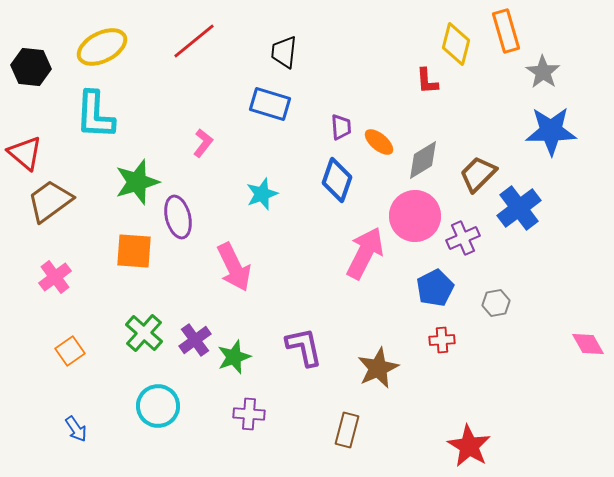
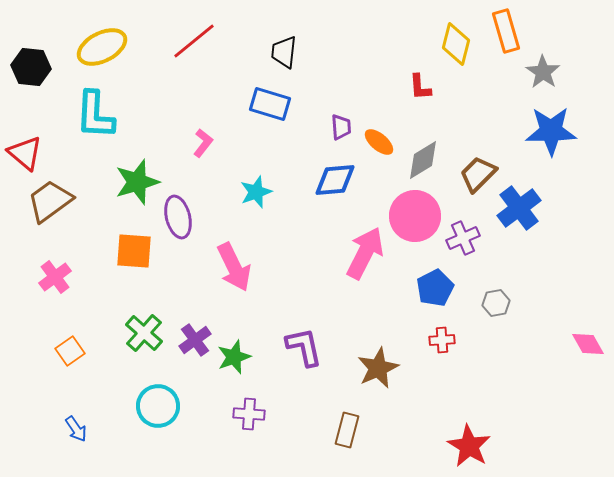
red L-shape at (427, 81): moved 7 px left, 6 px down
blue diamond at (337, 180): moved 2 px left; rotated 66 degrees clockwise
cyan star at (262, 194): moved 6 px left, 2 px up
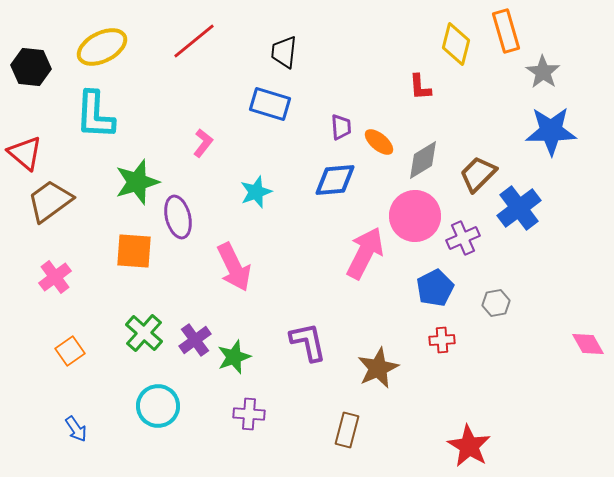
purple L-shape at (304, 347): moved 4 px right, 5 px up
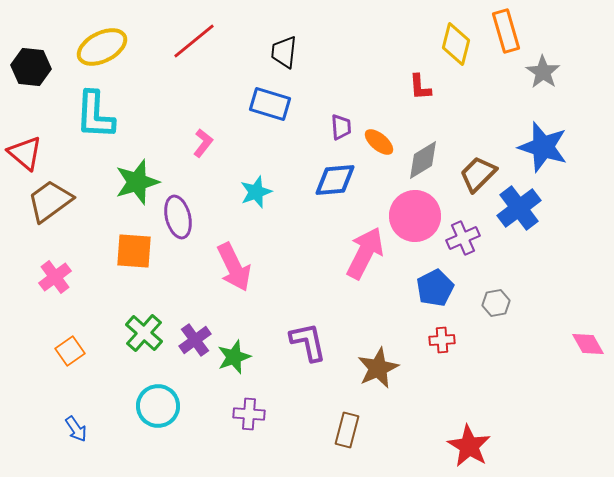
blue star at (551, 131): moved 8 px left, 16 px down; rotated 18 degrees clockwise
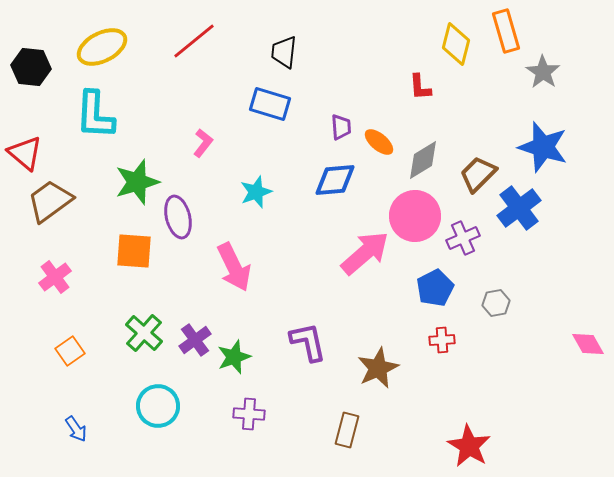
pink arrow at (365, 253): rotated 22 degrees clockwise
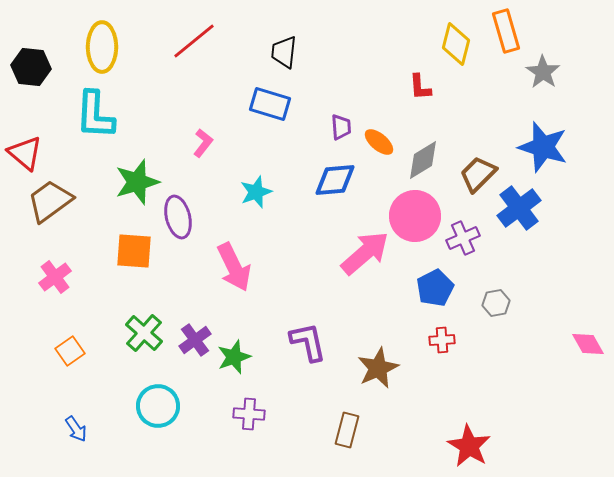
yellow ellipse at (102, 47): rotated 63 degrees counterclockwise
